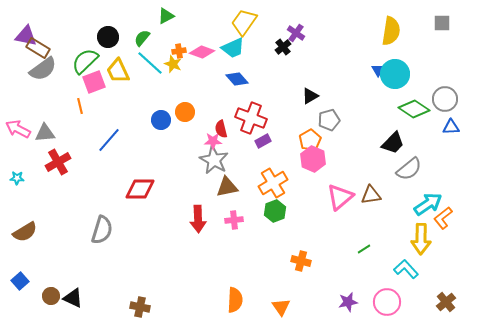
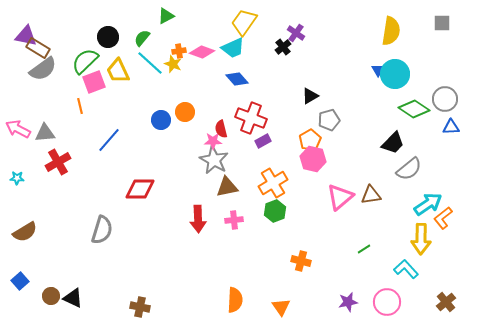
pink hexagon at (313, 159): rotated 10 degrees counterclockwise
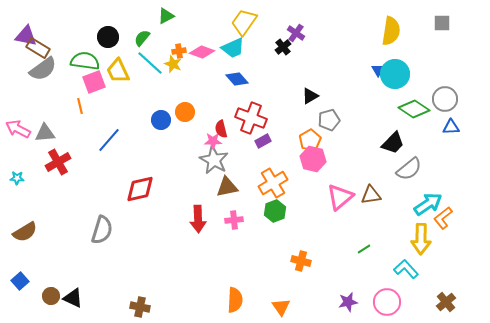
green semicircle at (85, 61): rotated 52 degrees clockwise
red diamond at (140, 189): rotated 12 degrees counterclockwise
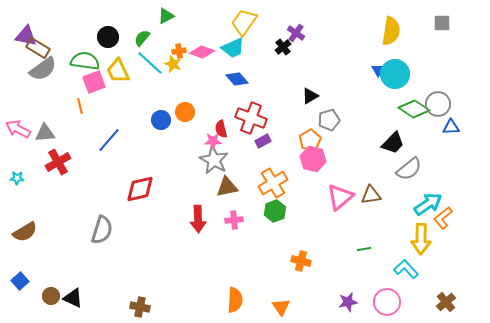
gray circle at (445, 99): moved 7 px left, 5 px down
green line at (364, 249): rotated 24 degrees clockwise
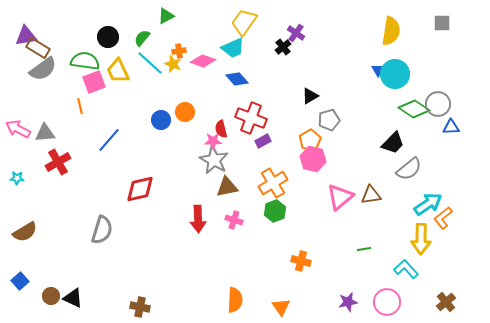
purple triangle at (26, 36): rotated 20 degrees counterclockwise
pink diamond at (202, 52): moved 1 px right, 9 px down
pink cross at (234, 220): rotated 24 degrees clockwise
